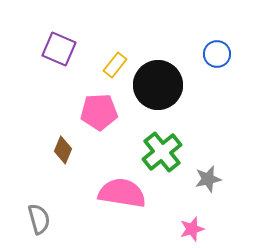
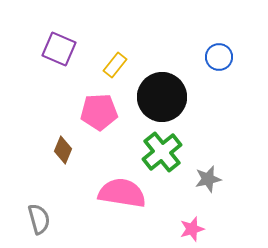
blue circle: moved 2 px right, 3 px down
black circle: moved 4 px right, 12 px down
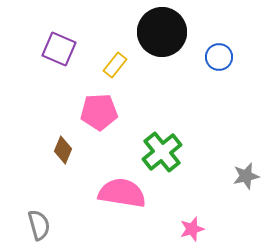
black circle: moved 65 px up
gray star: moved 38 px right, 3 px up
gray semicircle: moved 6 px down
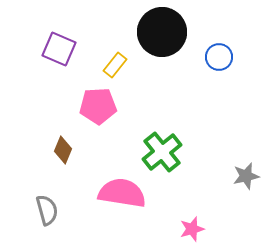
pink pentagon: moved 1 px left, 6 px up
gray semicircle: moved 8 px right, 15 px up
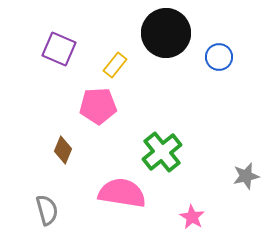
black circle: moved 4 px right, 1 px down
pink star: moved 12 px up; rotated 25 degrees counterclockwise
